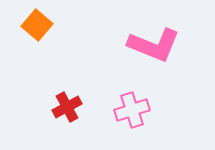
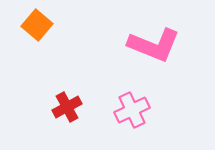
pink cross: rotated 8 degrees counterclockwise
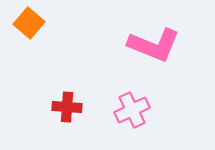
orange square: moved 8 px left, 2 px up
red cross: rotated 32 degrees clockwise
